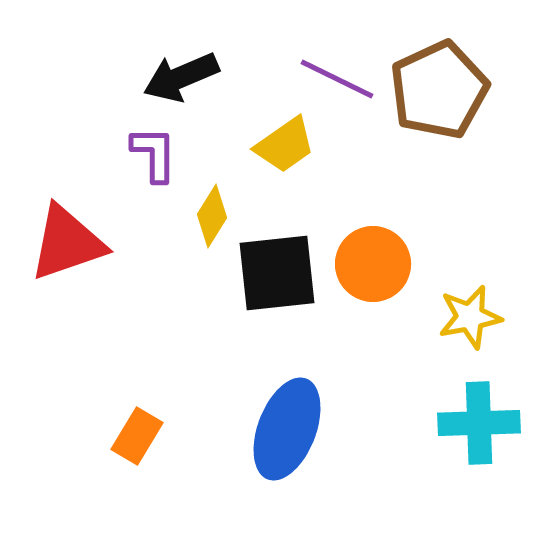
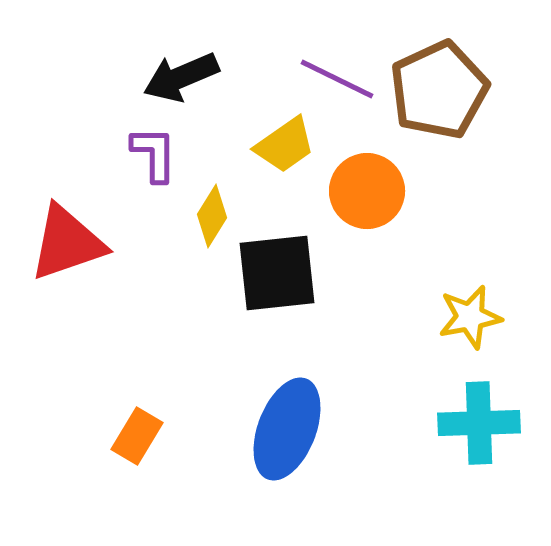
orange circle: moved 6 px left, 73 px up
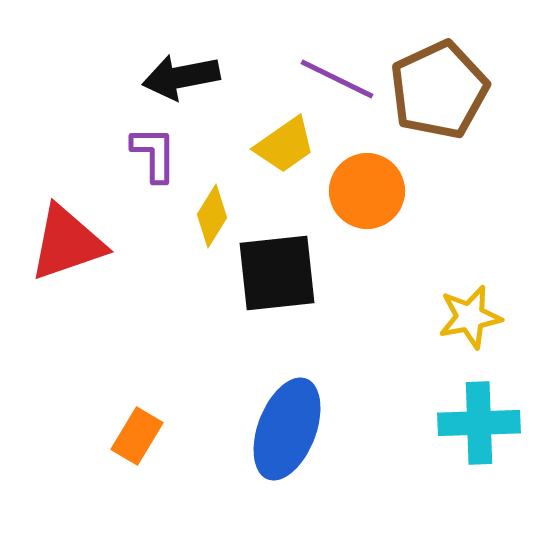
black arrow: rotated 12 degrees clockwise
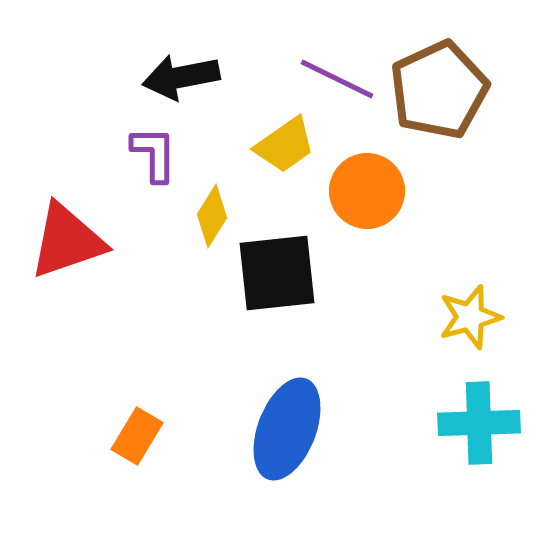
red triangle: moved 2 px up
yellow star: rotated 4 degrees counterclockwise
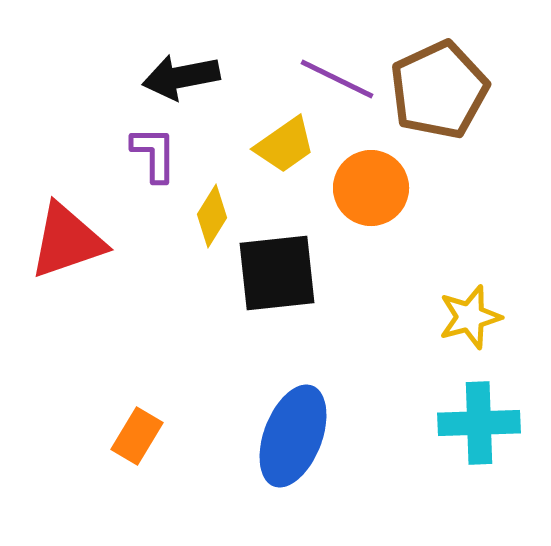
orange circle: moved 4 px right, 3 px up
blue ellipse: moved 6 px right, 7 px down
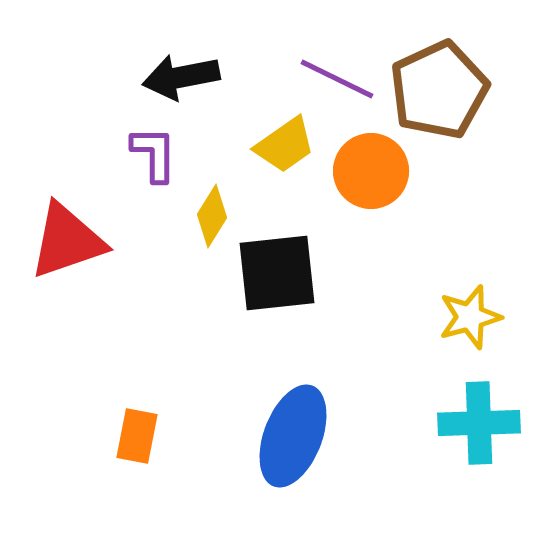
orange circle: moved 17 px up
orange rectangle: rotated 20 degrees counterclockwise
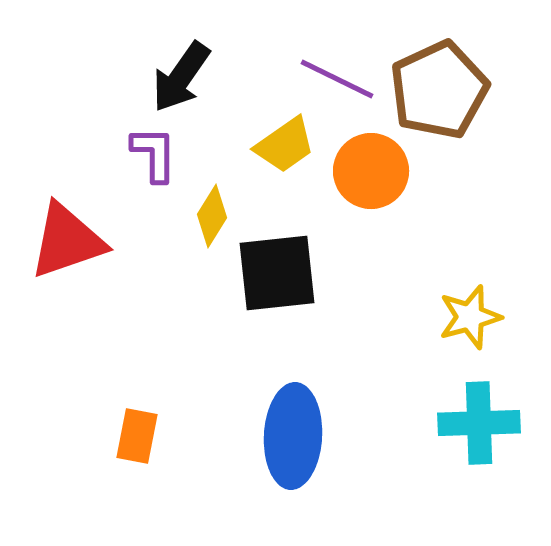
black arrow: rotated 44 degrees counterclockwise
blue ellipse: rotated 18 degrees counterclockwise
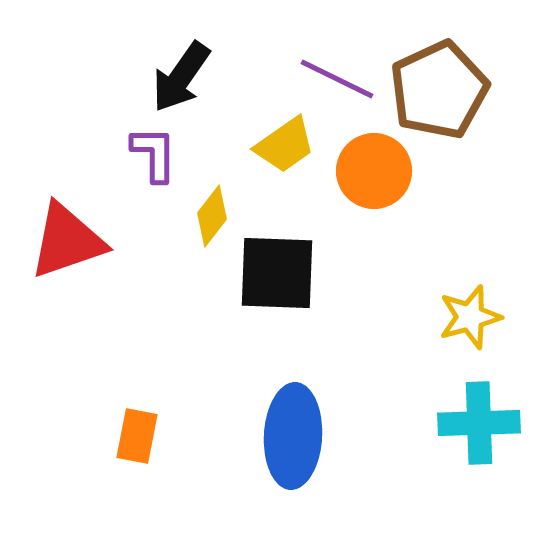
orange circle: moved 3 px right
yellow diamond: rotated 6 degrees clockwise
black square: rotated 8 degrees clockwise
